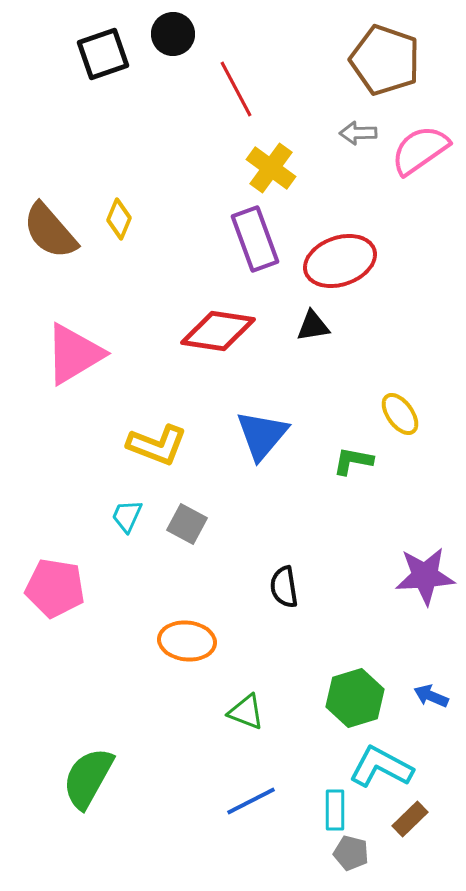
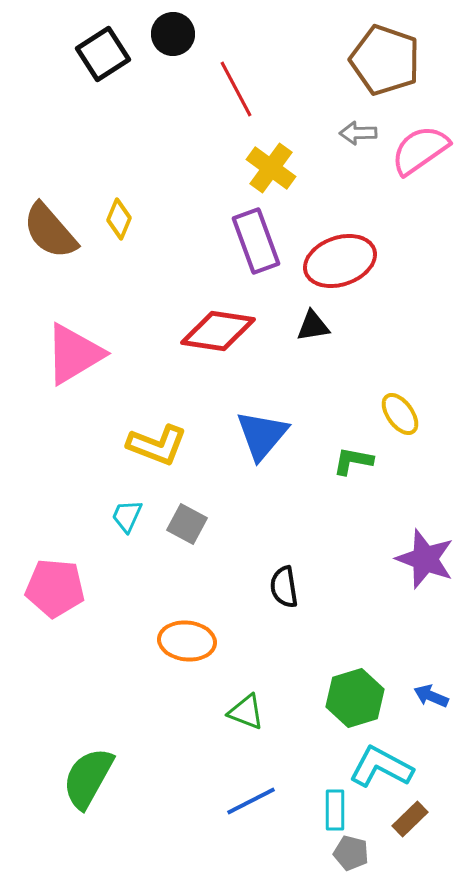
black square: rotated 14 degrees counterclockwise
purple rectangle: moved 1 px right, 2 px down
purple star: moved 17 px up; rotated 24 degrees clockwise
pink pentagon: rotated 4 degrees counterclockwise
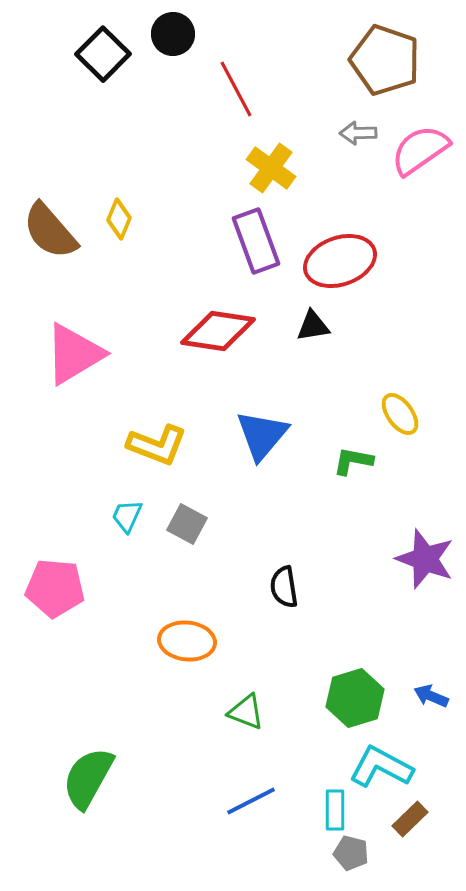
black square: rotated 12 degrees counterclockwise
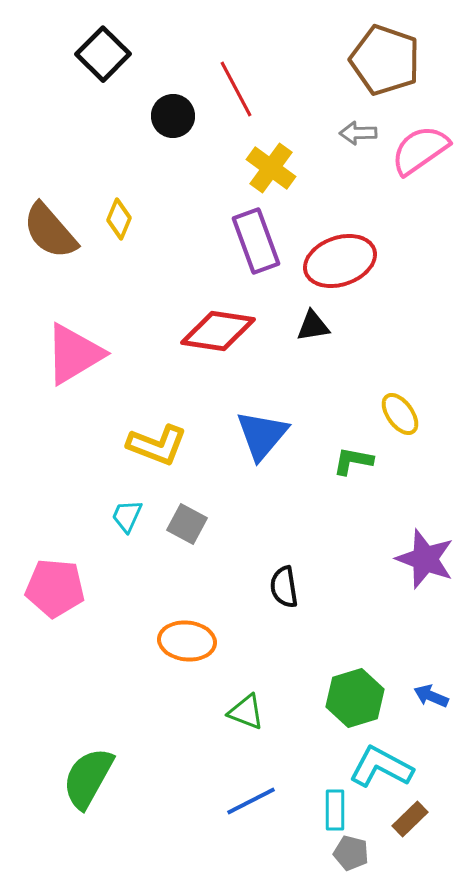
black circle: moved 82 px down
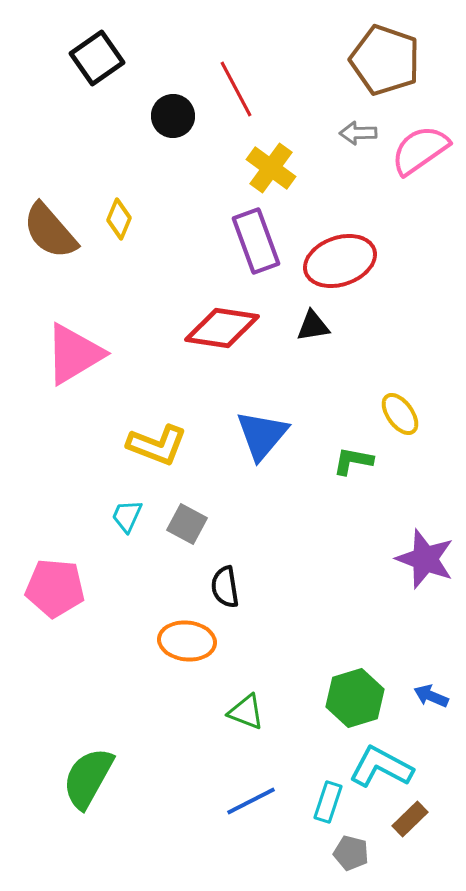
black square: moved 6 px left, 4 px down; rotated 10 degrees clockwise
red diamond: moved 4 px right, 3 px up
black semicircle: moved 59 px left
cyan rectangle: moved 7 px left, 8 px up; rotated 18 degrees clockwise
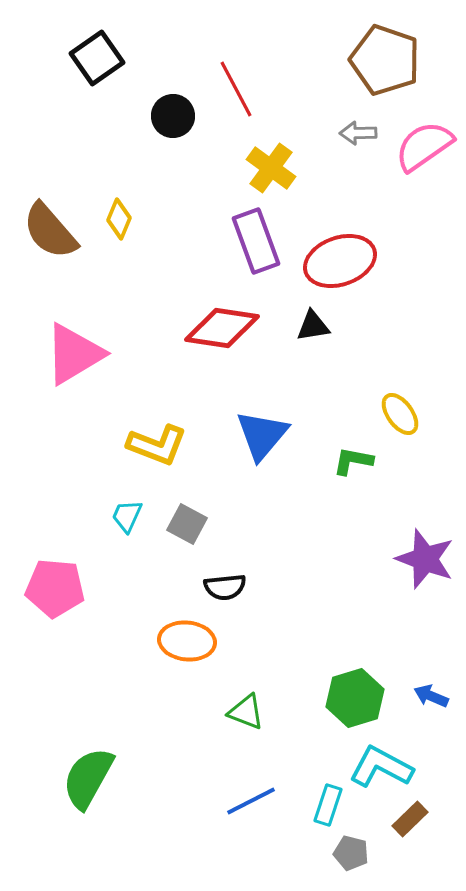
pink semicircle: moved 4 px right, 4 px up
black semicircle: rotated 87 degrees counterclockwise
cyan rectangle: moved 3 px down
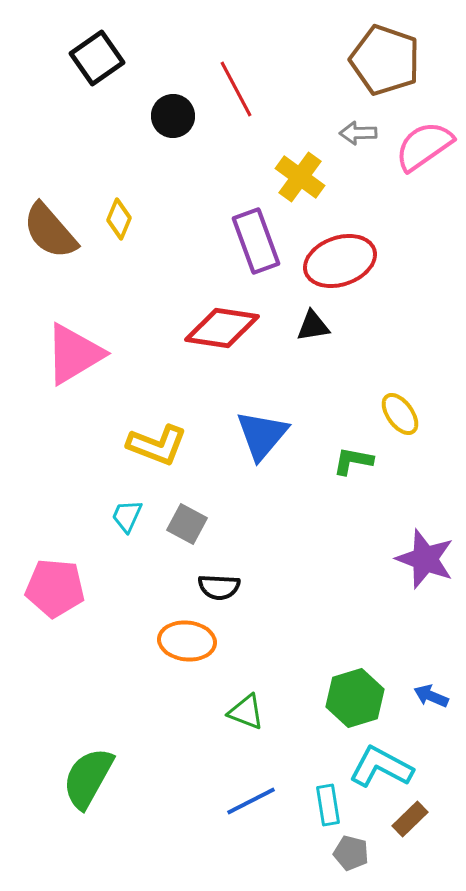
yellow cross: moved 29 px right, 9 px down
black semicircle: moved 6 px left; rotated 9 degrees clockwise
cyan rectangle: rotated 27 degrees counterclockwise
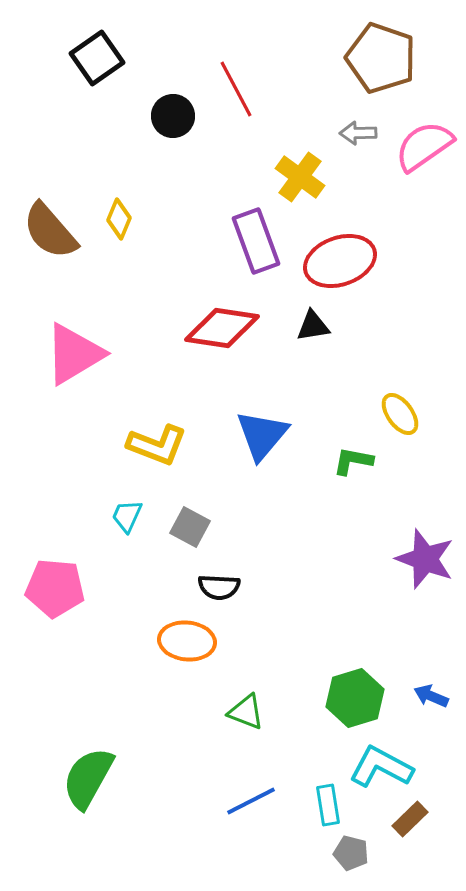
brown pentagon: moved 4 px left, 2 px up
gray square: moved 3 px right, 3 px down
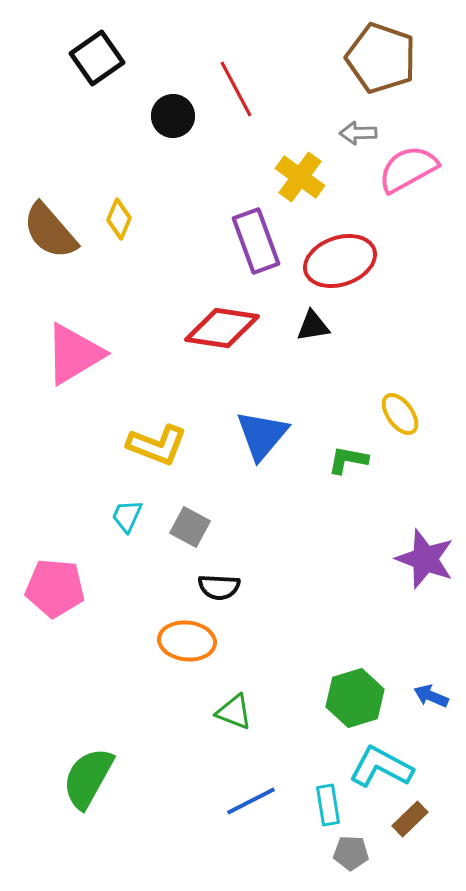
pink semicircle: moved 16 px left, 23 px down; rotated 6 degrees clockwise
green L-shape: moved 5 px left, 1 px up
green triangle: moved 12 px left
gray pentagon: rotated 12 degrees counterclockwise
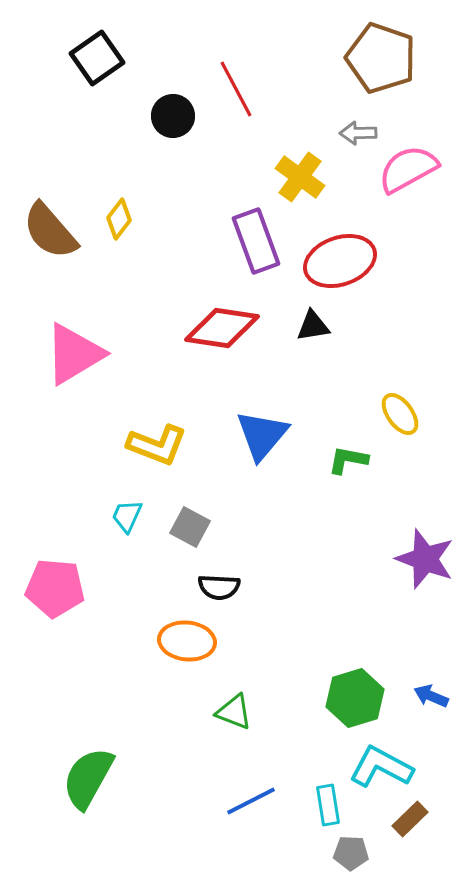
yellow diamond: rotated 15 degrees clockwise
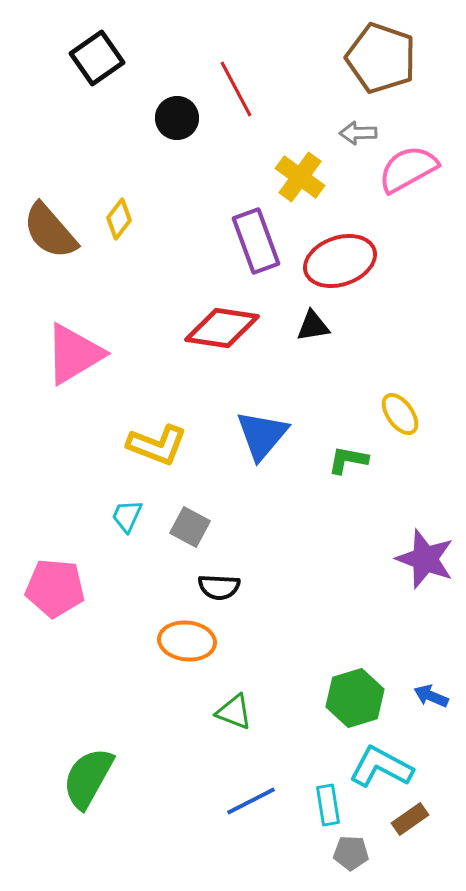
black circle: moved 4 px right, 2 px down
brown rectangle: rotated 9 degrees clockwise
